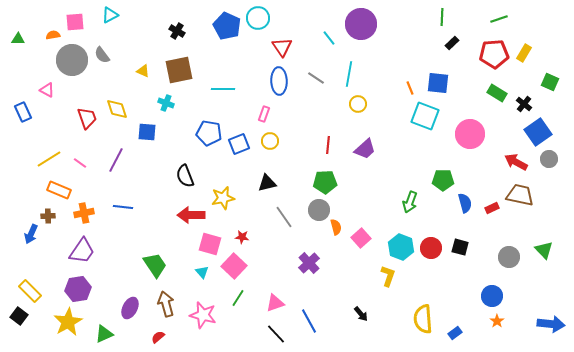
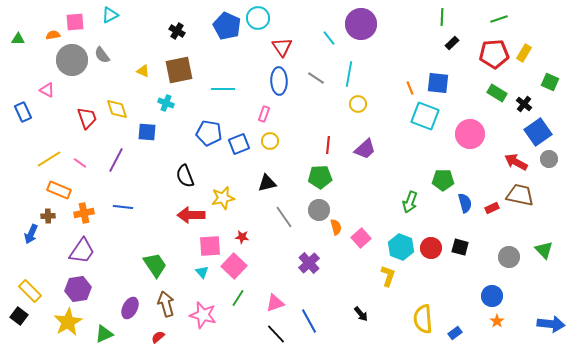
green pentagon at (325, 182): moved 5 px left, 5 px up
pink square at (210, 244): moved 2 px down; rotated 20 degrees counterclockwise
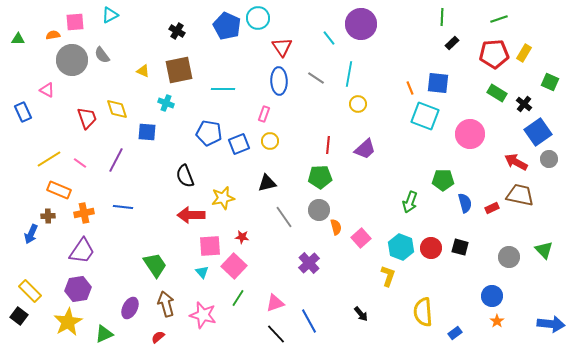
yellow semicircle at (423, 319): moved 7 px up
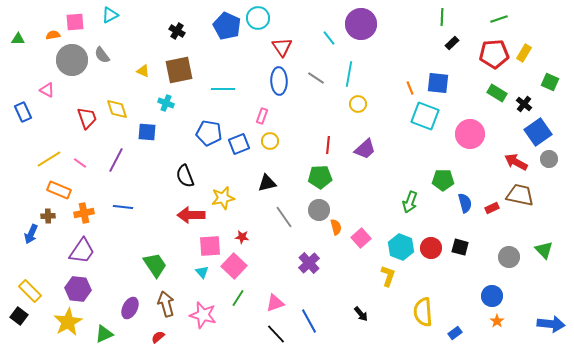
pink rectangle at (264, 114): moved 2 px left, 2 px down
purple hexagon at (78, 289): rotated 15 degrees clockwise
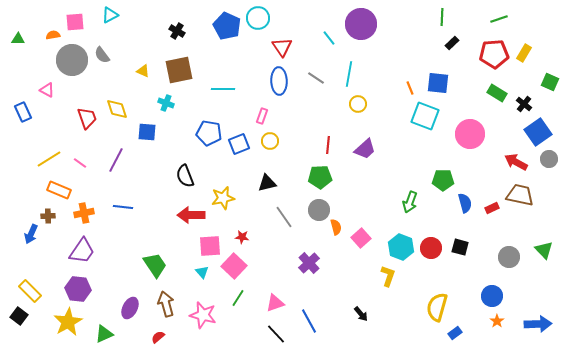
yellow semicircle at (423, 312): moved 14 px right, 5 px up; rotated 20 degrees clockwise
blue arrow at (551, 324): moved 13 px left; rotated 8 degrees counterclockwise
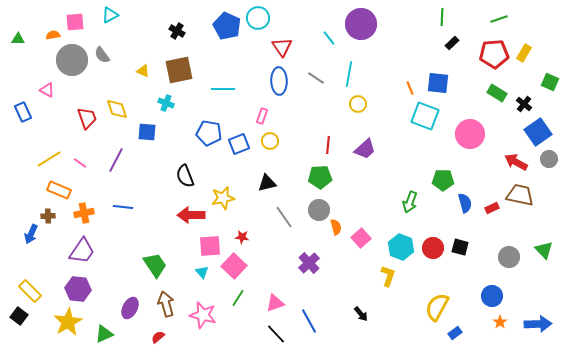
red circle at (431, 248): moved 2 px right
yellow semicircle at (437, 307): rotated 12 degrees clockwise
orange star at (497, 321): moved 3 px right, 1 px down
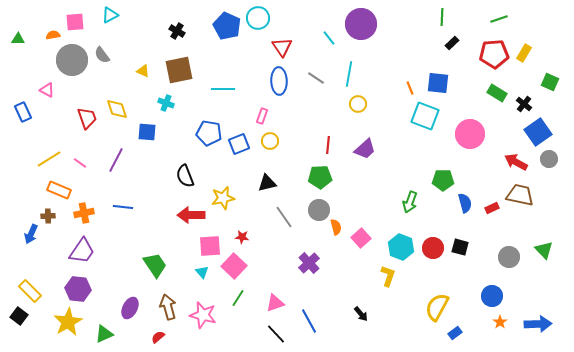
brown arrow at (166, 304): moved 2 px right, 3 px down
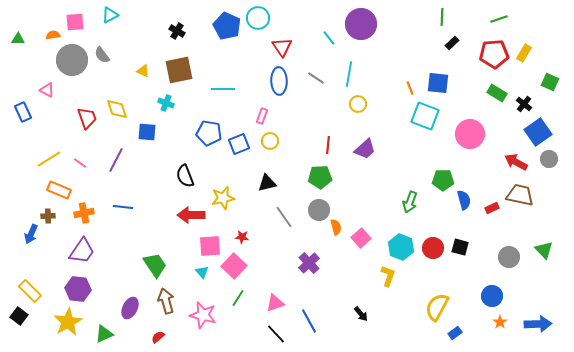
blue semicircle at (465, 203): moved 1 px left, 3 px up
brown arrow at (168, 307): moved 2 px left, 6 px up
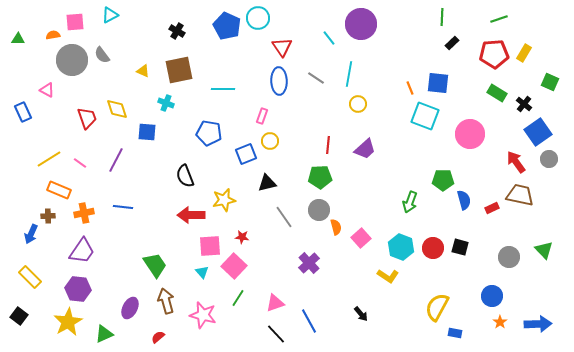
blue square at (239, 144): moved 7 px right, 10 px down
red arrow at (516, 162): rotated 25 degrees clockwise
yellow star at (223, 198): moved 1 px right, 2 px down
yellow L-shape at (388, 276): rotated 105 degrees clockwise
yellow rectangle at (30, 291): moved 14 px up
blue rectangle at (455, 333): rotated 48 degrees clockwise
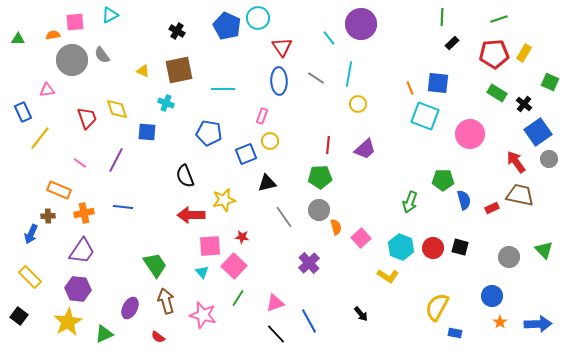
pink triangle at (47, 90): rotated 35 degrees counterclockwise
yellow line at (49, 159): moved 9 px left, 21 px up; rotated 20 degrees counterclockwise
red semicircle at (158, 337): rotated 104 degrees counterclockwise
